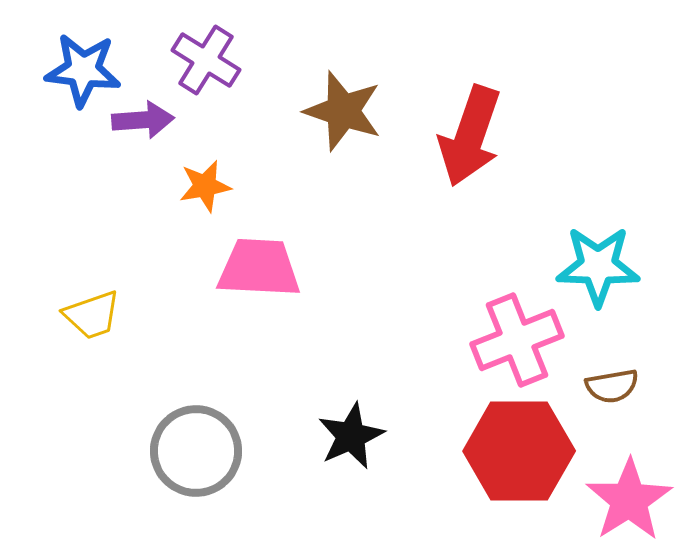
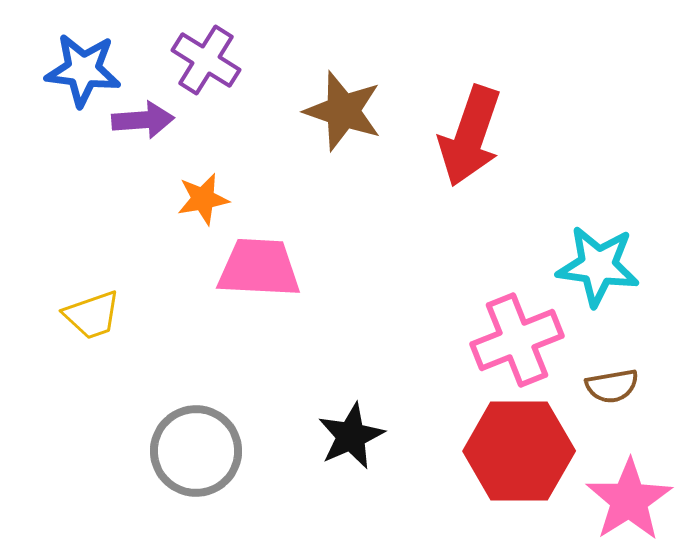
orange star: moved 2 px left, 13 px down
cyan star: rotated 6 degrees clockwise
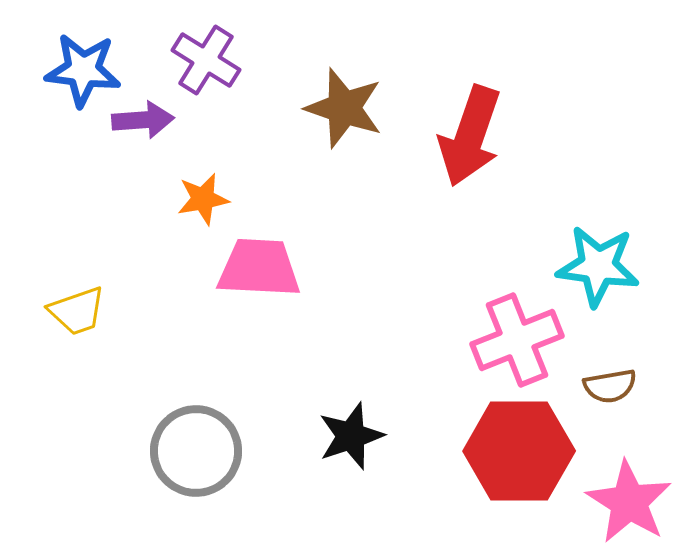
brown star: moved 1 px right, 3 px up
yellow trapezoid: moved 15 px left, 4 px up
brown semicircle: moved 2 px left
black star: rotated 6 degrees clockwise
pink star: moved 2 px down; rotated 8 degrees counterclockwise
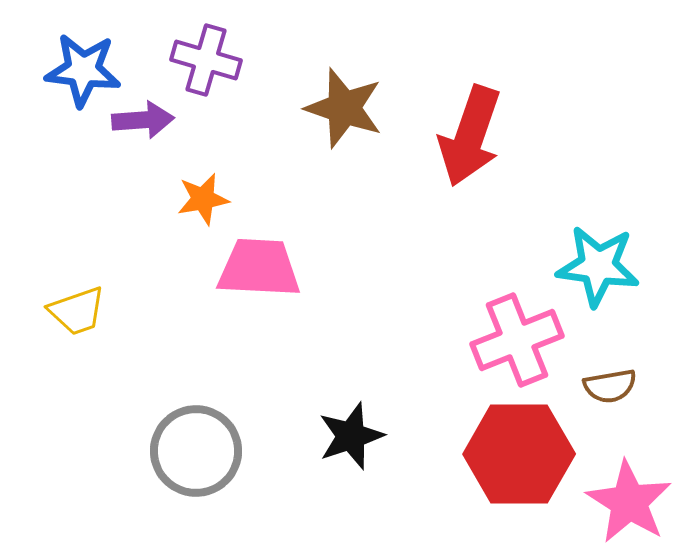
purple cross: rotated 16 degrees counterclockwise
red hexagon: moved 3 px down
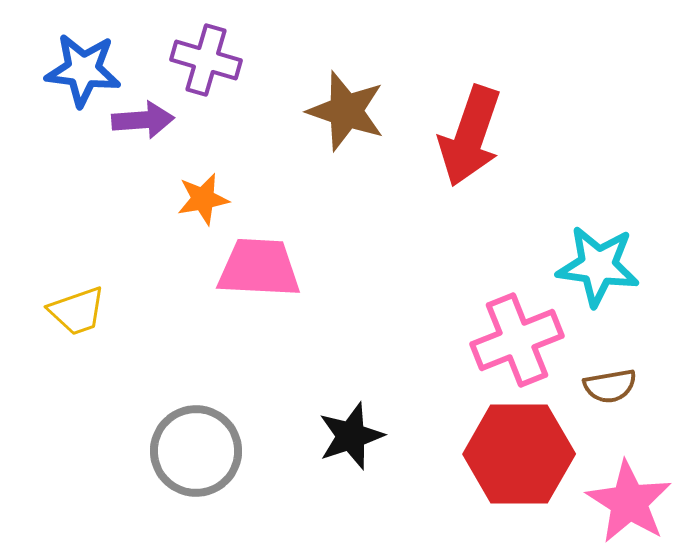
brown star: moved 2 px right, 3 px down
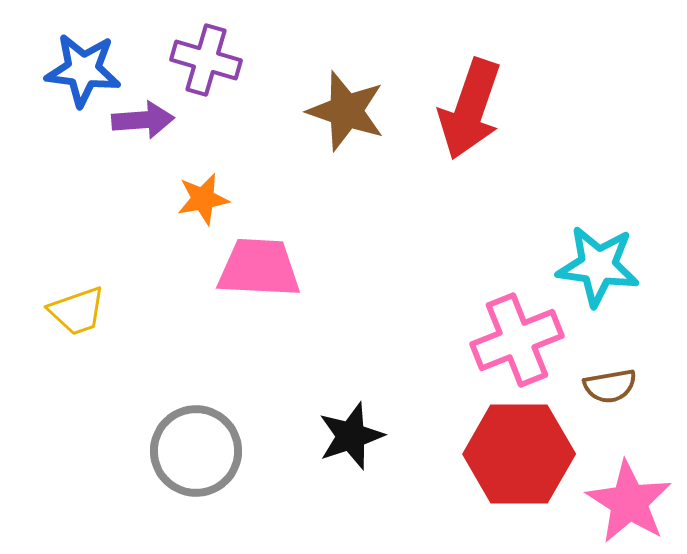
red arrow: moved 27 px up
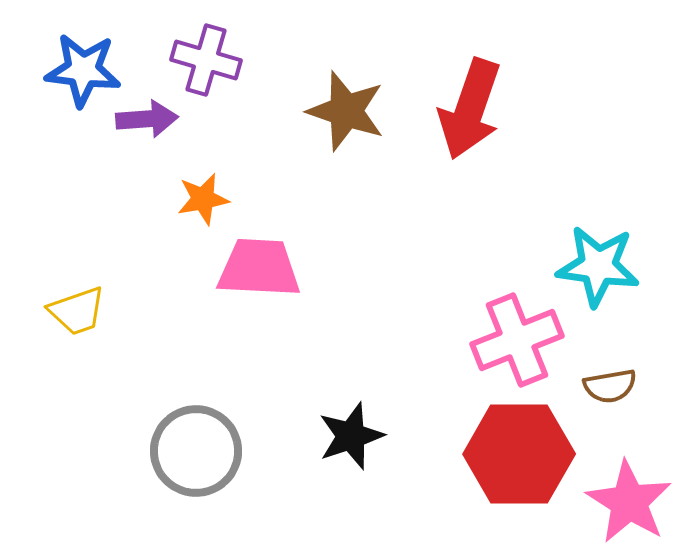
purple arrow: moved 4 px right, 1 px up
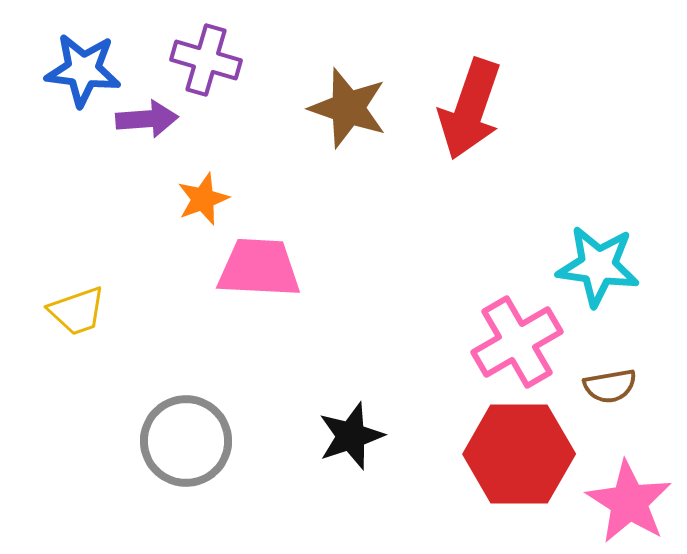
brown star: moved 2 px right, 3 px up
orange star: rotated 10 degrees counterclockwise
pink cross: moved 2 px down; rotated 8 degrees counterclockwise
gray circle: moved 10 px left, 10 px up
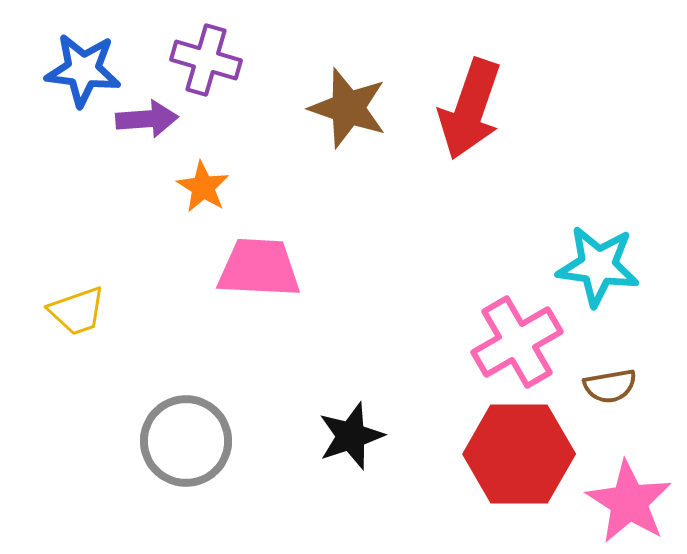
orange star: moved 12 px up; rotated 20 degrees counterclockwise
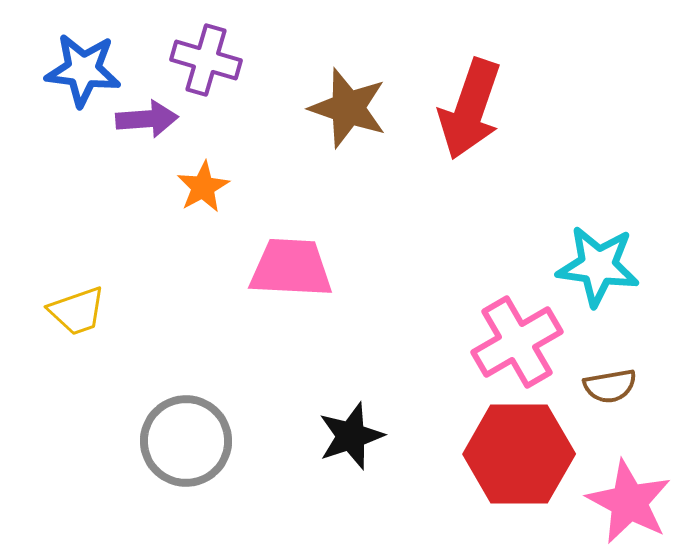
orange star: rotated 12 degrees clockwise
pink trapezoid: moved 32 px right
pink star: rotated 4 degrees counterclockwise
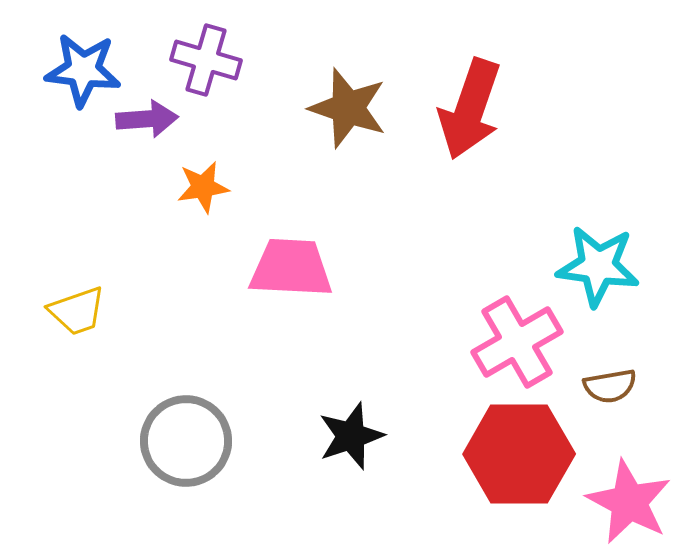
orange star: rotated 20 degrees clockwise
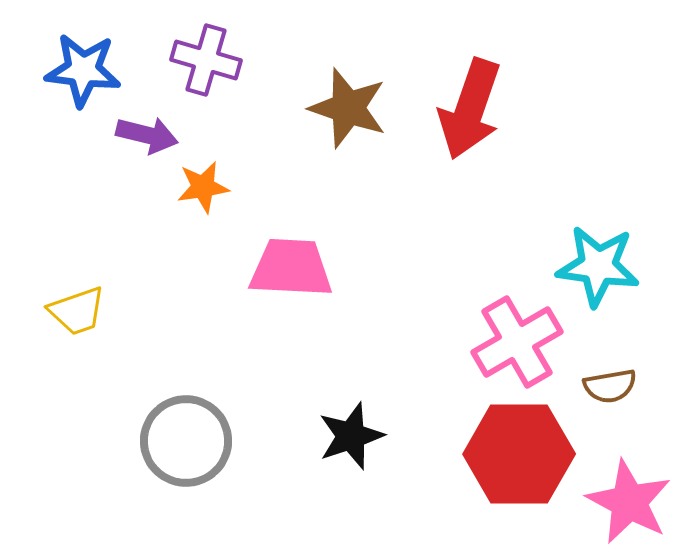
purple arrow: moved 16 px down; rotated 18 degrees clockwise
